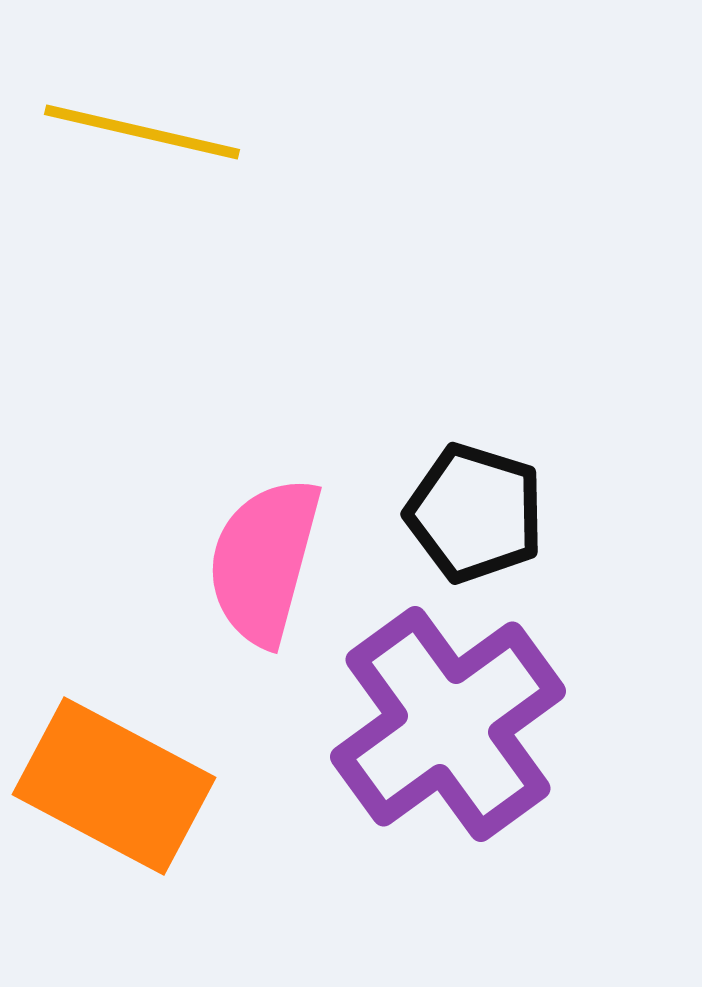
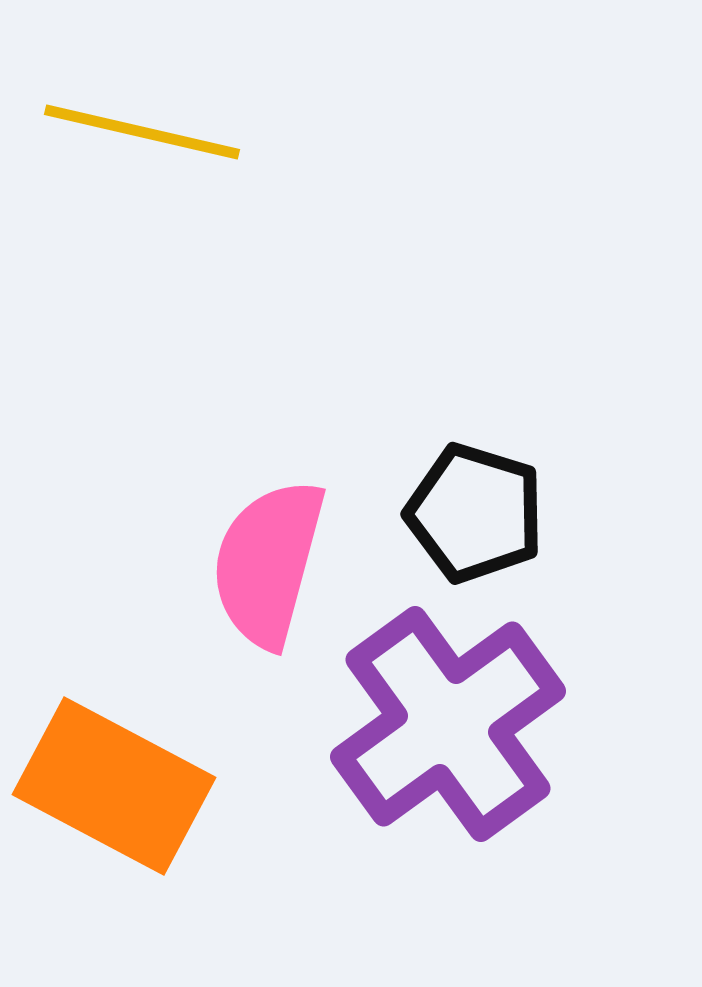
pink semicircle: moved 4 px right, 2 px down
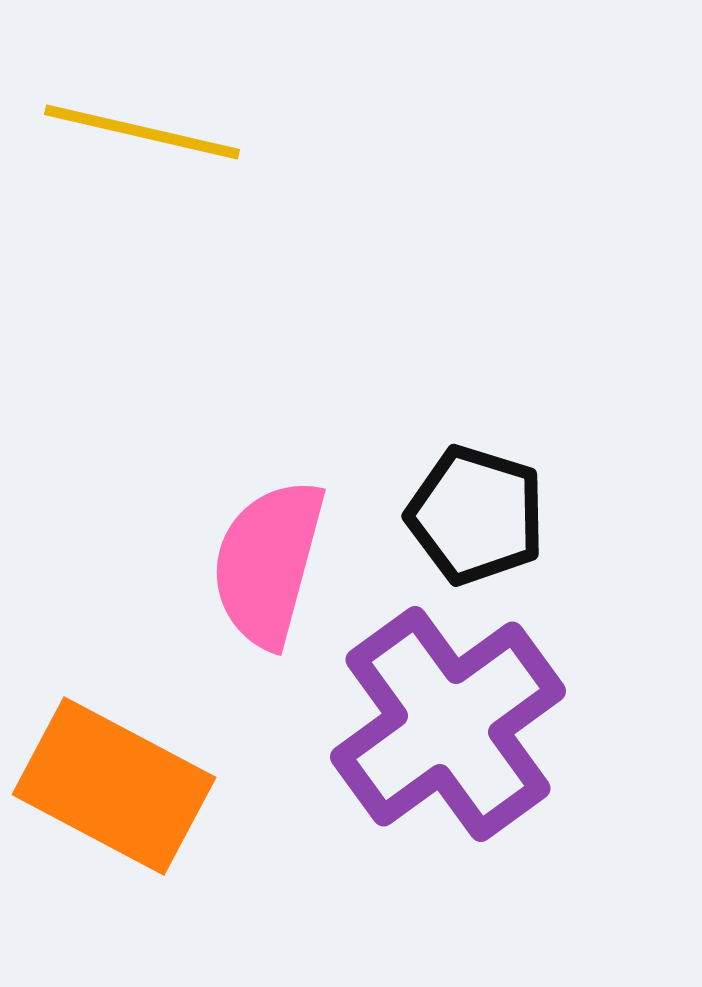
black pentagon: moved 1 px right, 2 px down
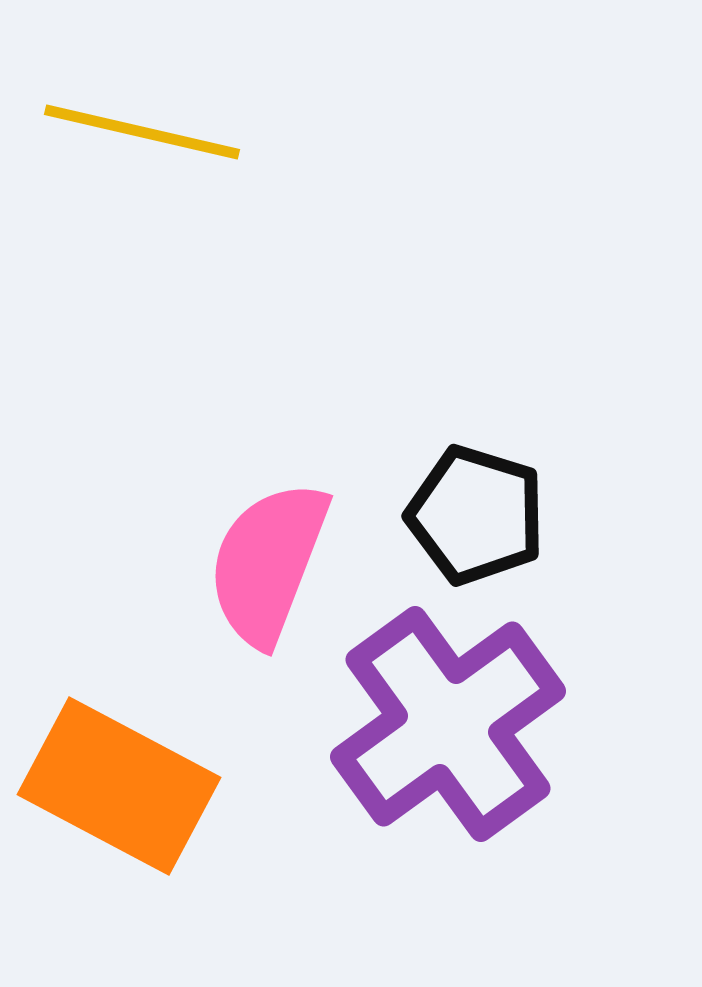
pink semicircle: rotated 6 degrees clockwise
orange rectangle: moved 5 px right
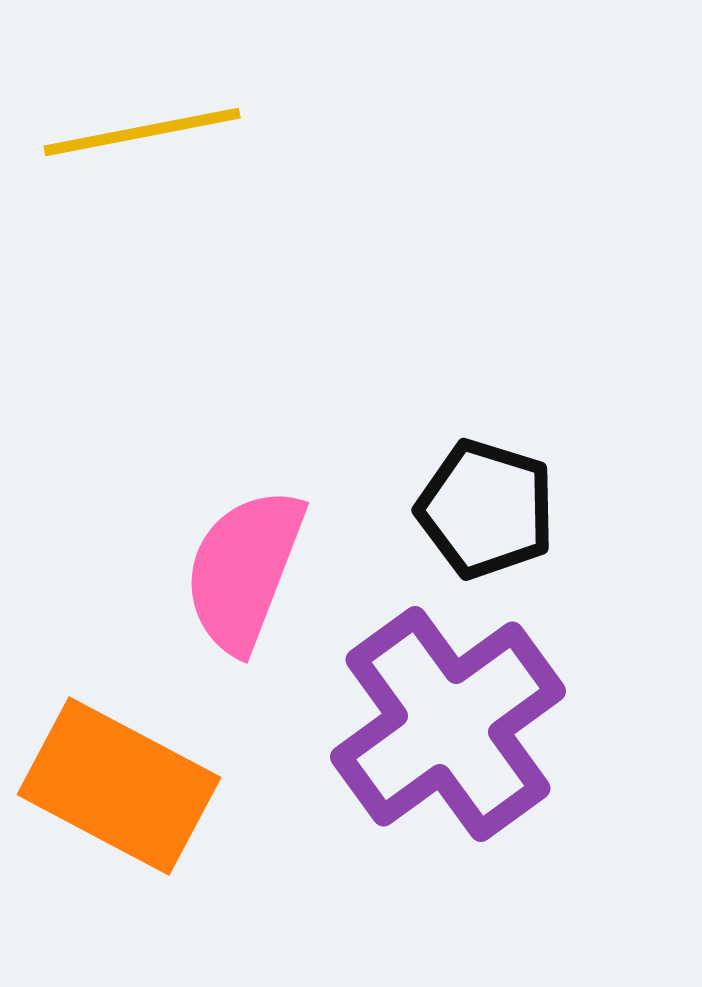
yellow line: rotated 24 degrees counterclockwise
black pentagon: moved 10 px right, 6 px up
pink semicircle: moved 24 px left, 7 px down
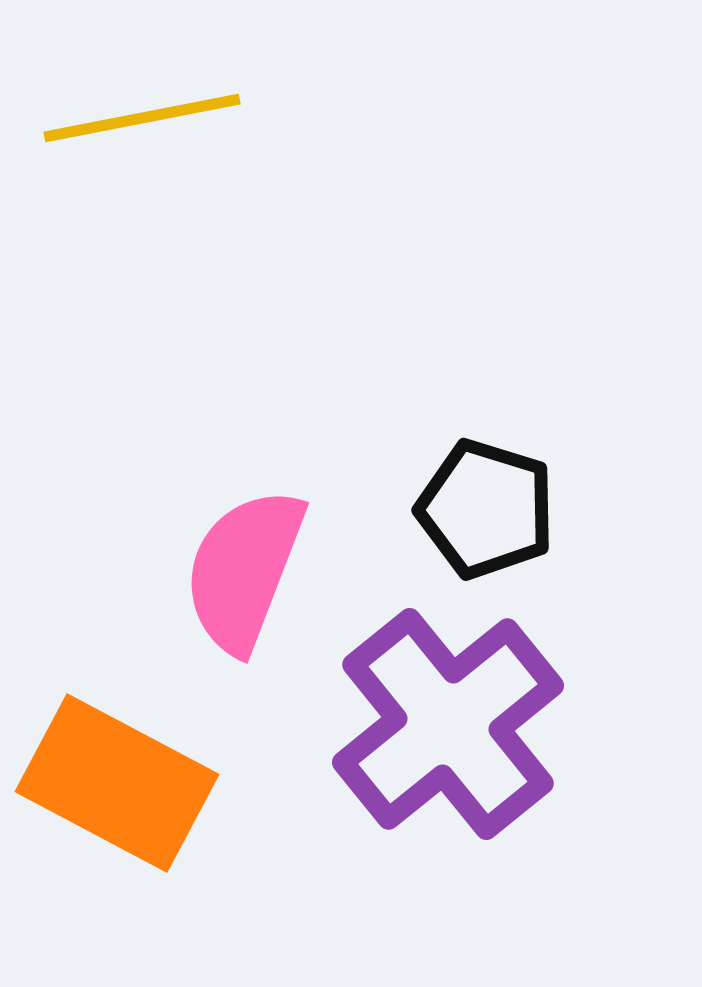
yellow line: moved 14 px up
purple cross: rotated 3 degrees counterclockwise
orange rectangle: moved 2 px left, 3 px up
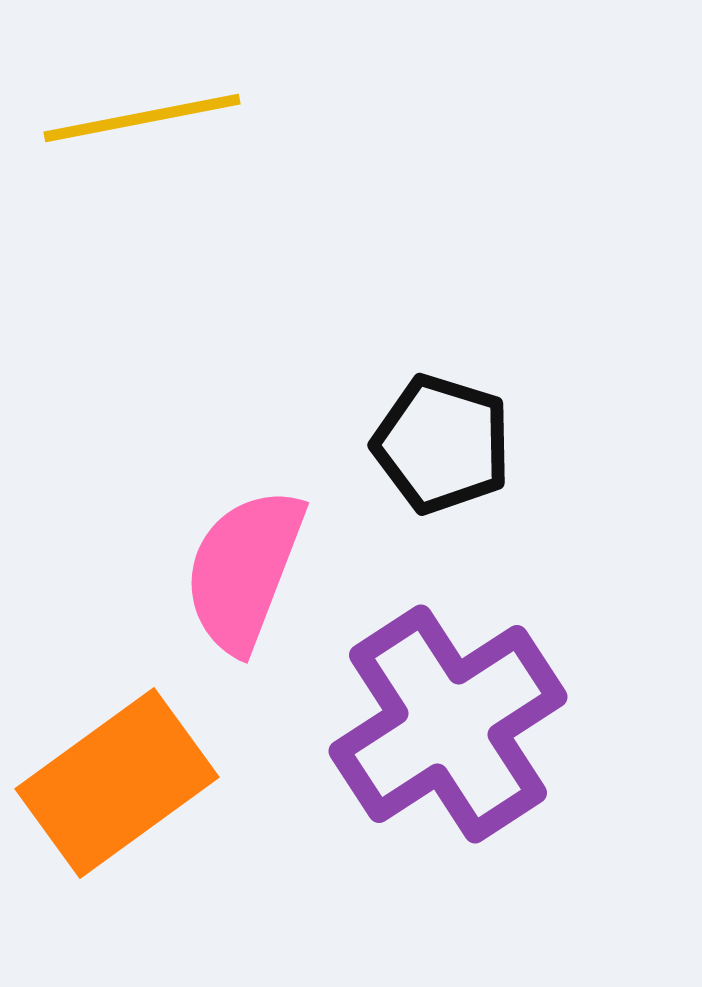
black pentagon: moved 44 px left, 65 px up
purple cross: rotated 6 degrees clockwise
orange rectangle: rotated 64 degrees counterclockwise
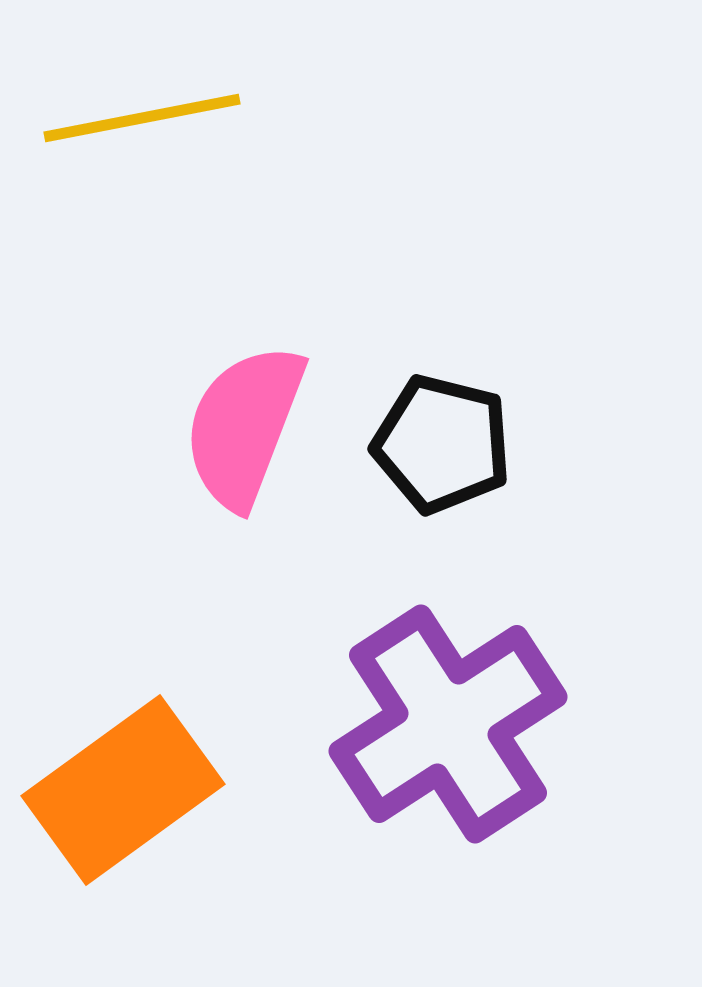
black pentagon: rotated 3 degrees counterclockwise
pink semicircle: moved 144 px up
orange rectangle: moved 6 px right, 7 px down
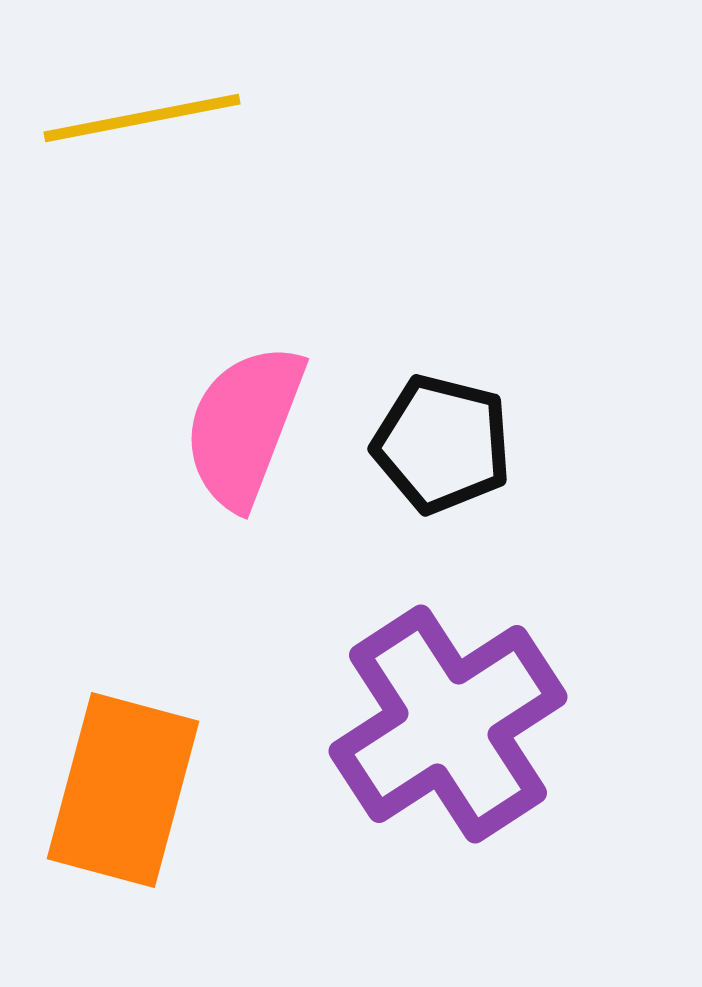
orange rectangle: rotated 39 degrees counterclockwise
